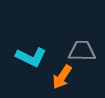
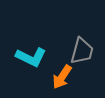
gray trapezoid: rotated 104 degrees clockwise
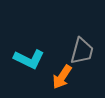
cyan L-shape: moved 2 px left, 2 px down
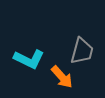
orange arrow: rotated 75 degrees counterclockwise
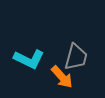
gray trapezoid: moved 6 px left, 6 px down
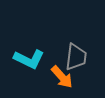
gray trapezoid: rotated 8 degrees counterclockwise
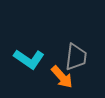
cyan L-shape: rotated 8 degrees clockwise
